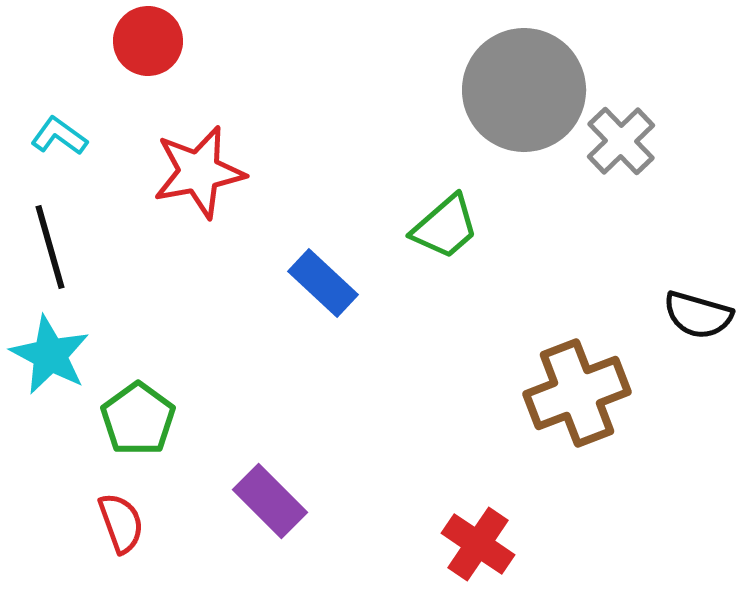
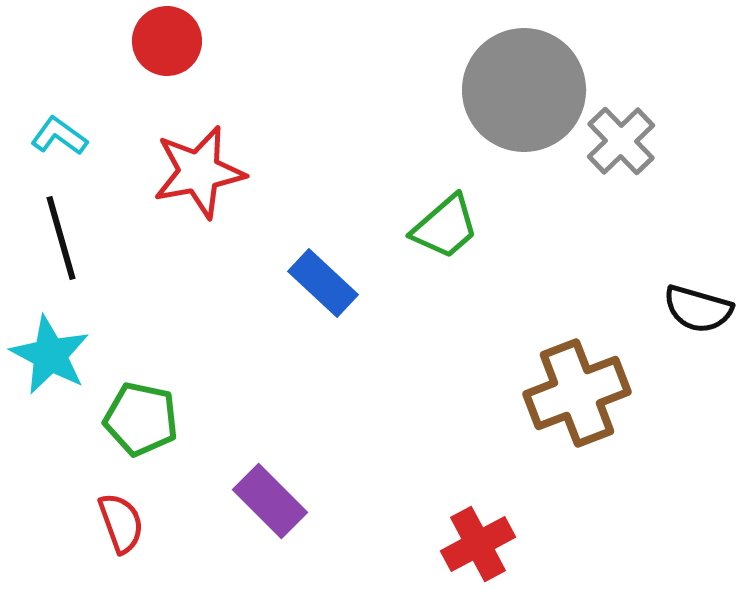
red circle: moved 19 px right
black line: moved 11 px right, 9 px up
black semicircle: moved 6 px up
green pentagon: moved 3 px right; rotated 24 degrees counterclockwise
red cross: rotated 28 degrees clockwise
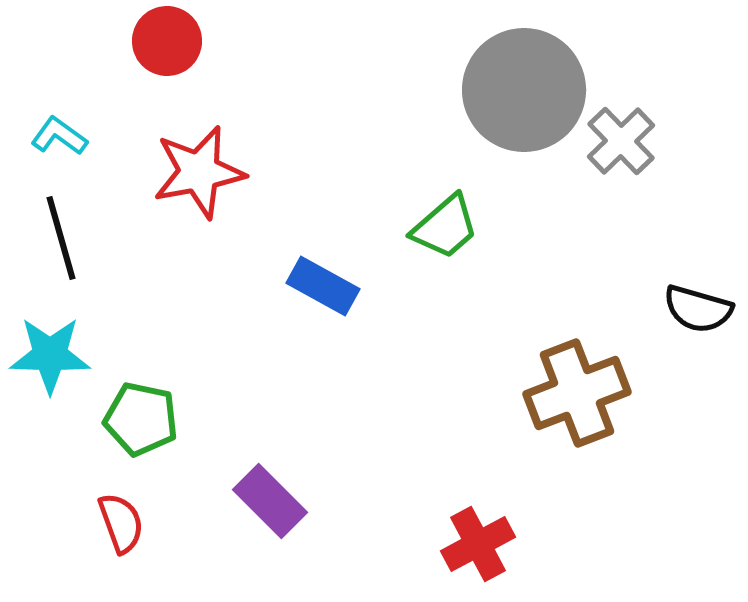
blue rectangle: moved 3 px down; rotated 14 degrees counterclockwise
cyan star: rotated 26 degrees counterclockwise
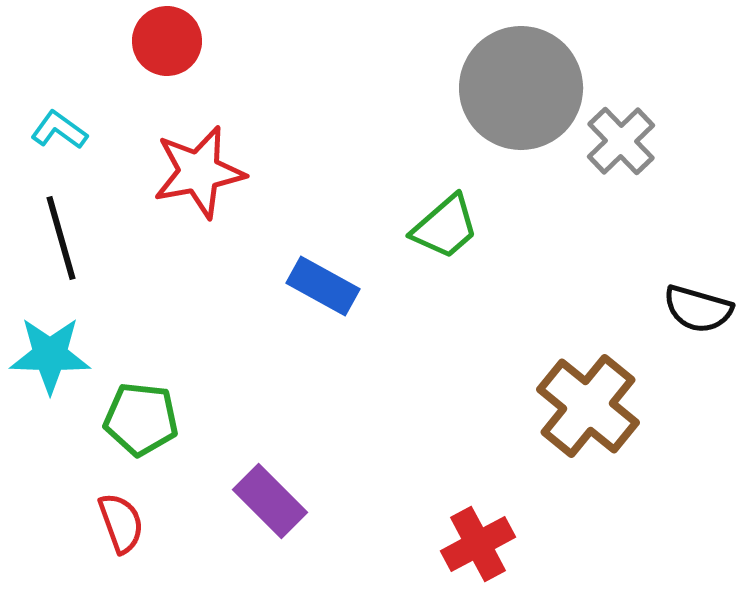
gray circle: moved 3 px left, 2 px up
cyan L-shape: moved 6 px up
brown cross: moved 11 px right, 13 px down; rotated 30 degrees counterclockwise
green pentagon: rotated 6 degrees counterclockwise
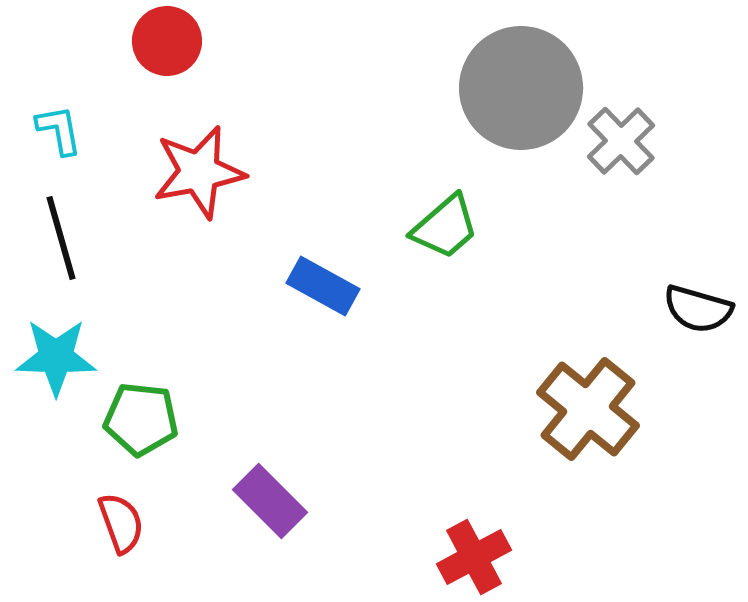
cyan L-shape: rotated 44 degrees clockwise
cyan star: moved 6 px right, 2 px down
brown cross: moved 3 px down
red cross: moved 4 px left, 13 px down
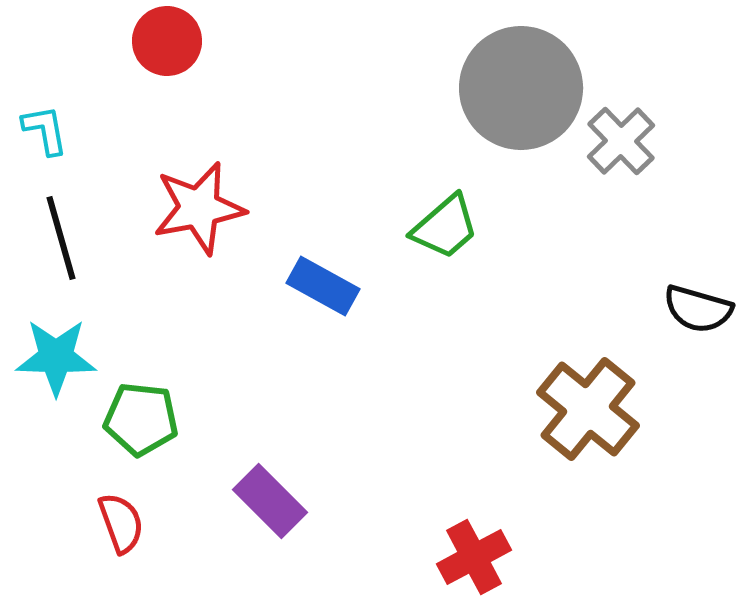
cyan L-shape: moved 14 px left
red star: moved 36 px down
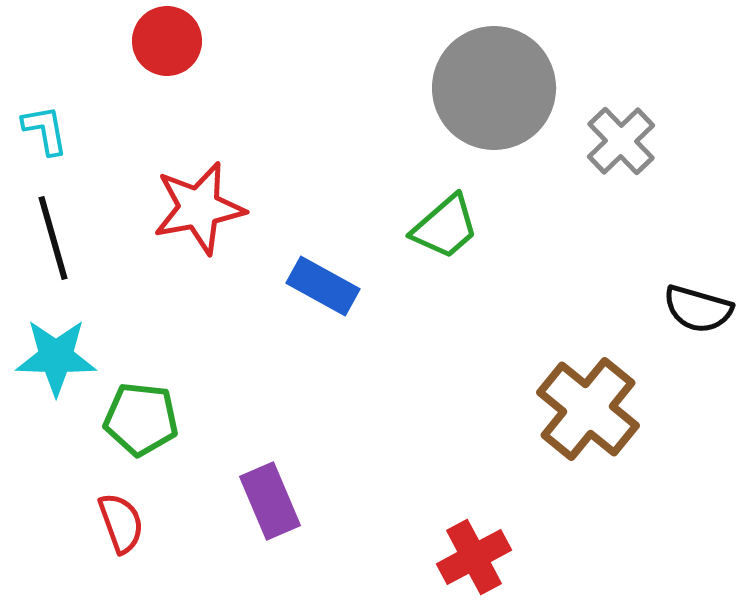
gray circle: moved 27 px left
black line: moved 8 px left
purple rectangle: rotated 22 degrees clockwise
